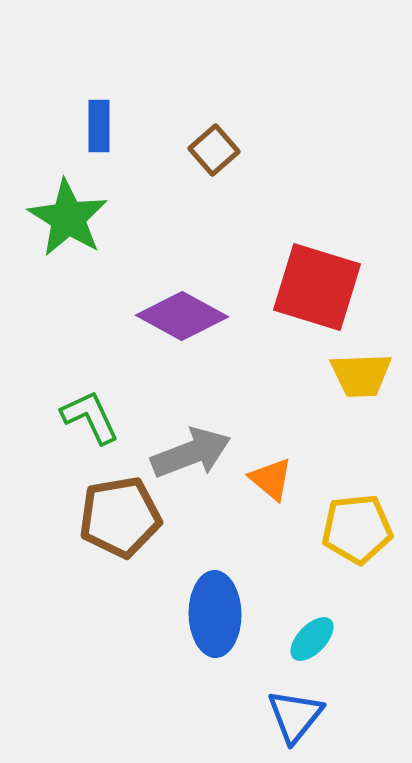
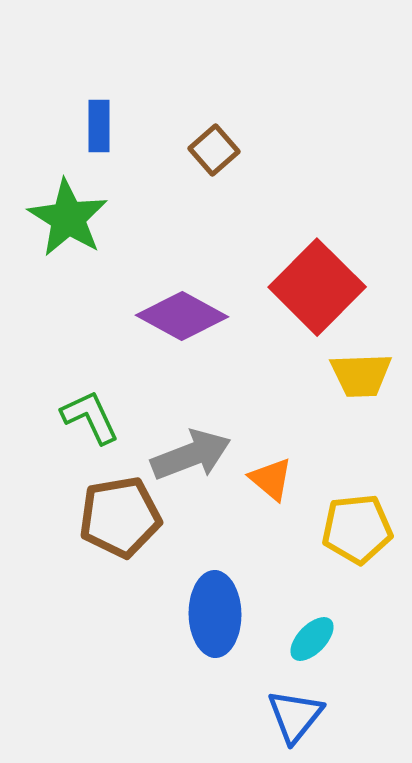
red square: rotated 28 degrees clockwise
gray arrow: moved 2 px down
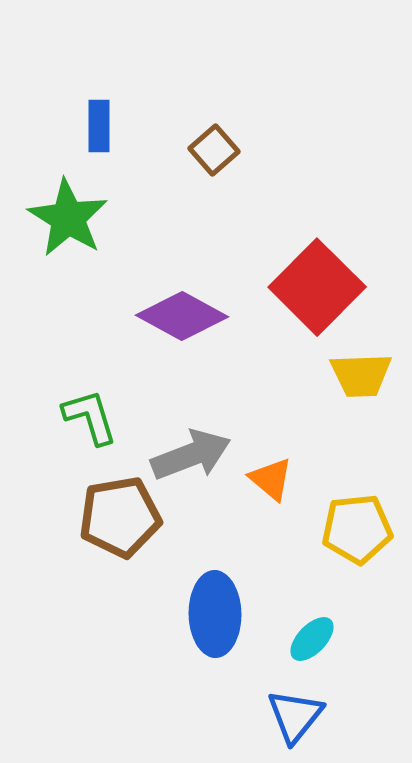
green L-shape: rotated 8 degrees clockwise
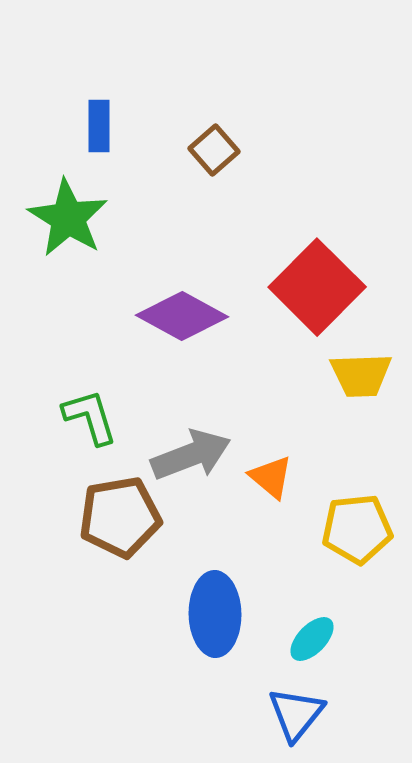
orange triangle: moved 2 px up
blue triangle: moved 1 px right, 2 px up
